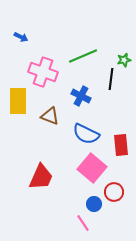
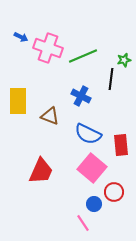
pink cross: moved 5 px right, 24 px up
blue semicircle: moved 2 px right
red trapezoid: moved 6 px up
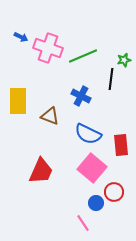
blue circle: moved 2 px right, 1 px up
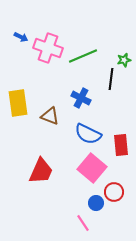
blue cross: moved 2 px down
yellow rectangle: moved 2 px down; rotated 8 degrees counterclockwise
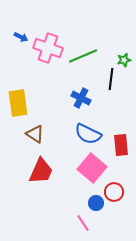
brown triangle: moved 15 px left, 18 px down; rotated 12 degrees clockwise
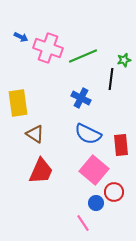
pink square: moved 2 px right, 2 px down
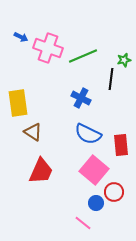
brown triangle: moved 2 px left, 2 px up
pink line: rotated 18 degrees counterclockwise
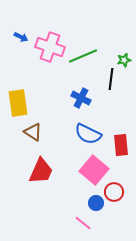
pink cross: moved 2 px right, 1 px up
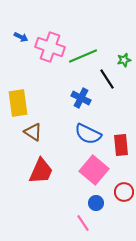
black line: moved 4 px left; rotated 40 degrees counterclockwise
red circle: moved 10 px right
pink line: rotated 18 degrees clockwise
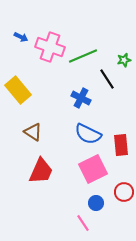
yellow rectangle: moved 13 px up; rotated 32 degrees counterclockwise
pink square: moved 1 px left, 1 px up; rotated 24 degrees clockwise
